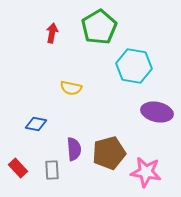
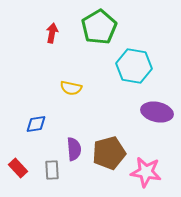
blue diamond: rotated 20 degrees counterclockwise
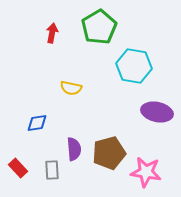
blue diamond: moved 1 px right, 1 px up
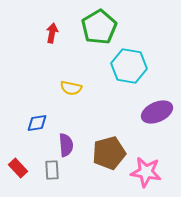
cyan hexagon: moved 5 px left
purple ellipse: rotated 36 degrees counterclockwise
purple semicircle: moved 8 px left, 4 px up
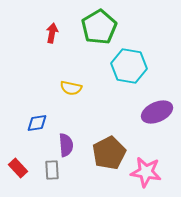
brown pentagon: rotated 12 degrees counterclockwise
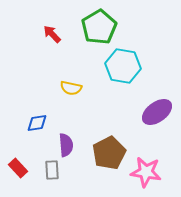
red arrow: moved 1 px down; rotated 54 degrees counterclockwise
cyan hexagon: moved 6 px left
purple ellipse: rotated 12 degrees counterclockwise
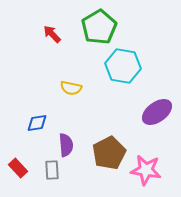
pink star: moved 2 px up
